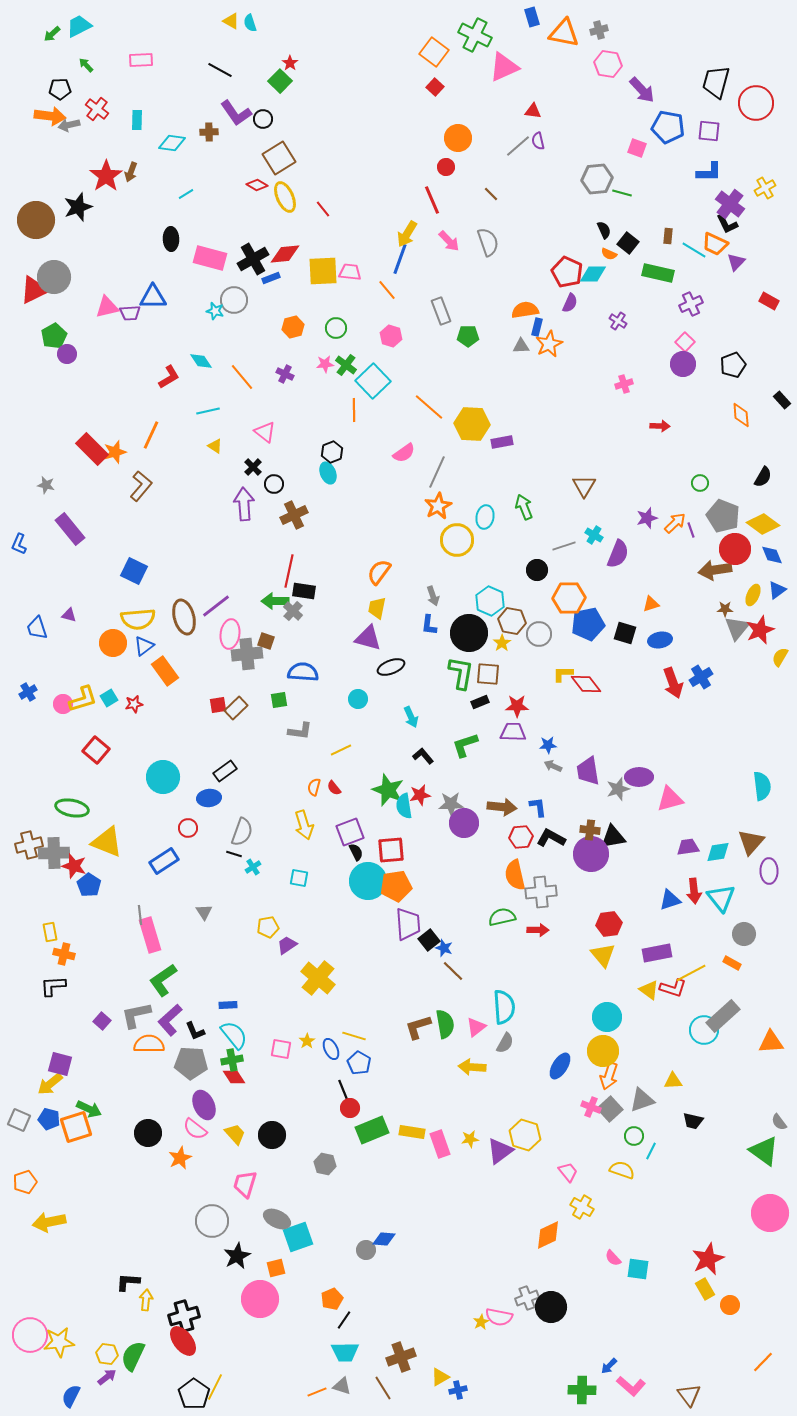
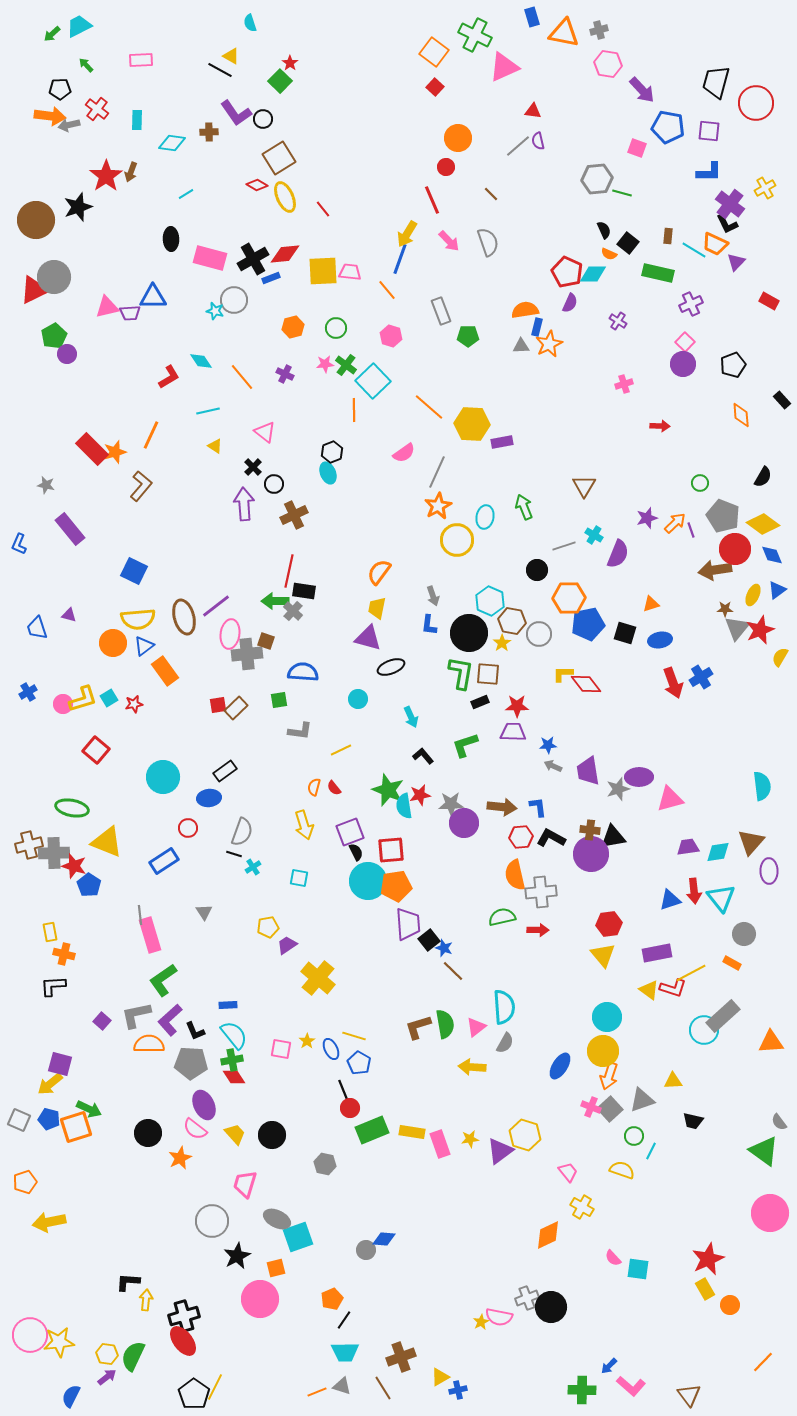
yellow triangle at (231, 21): moved 35 px down
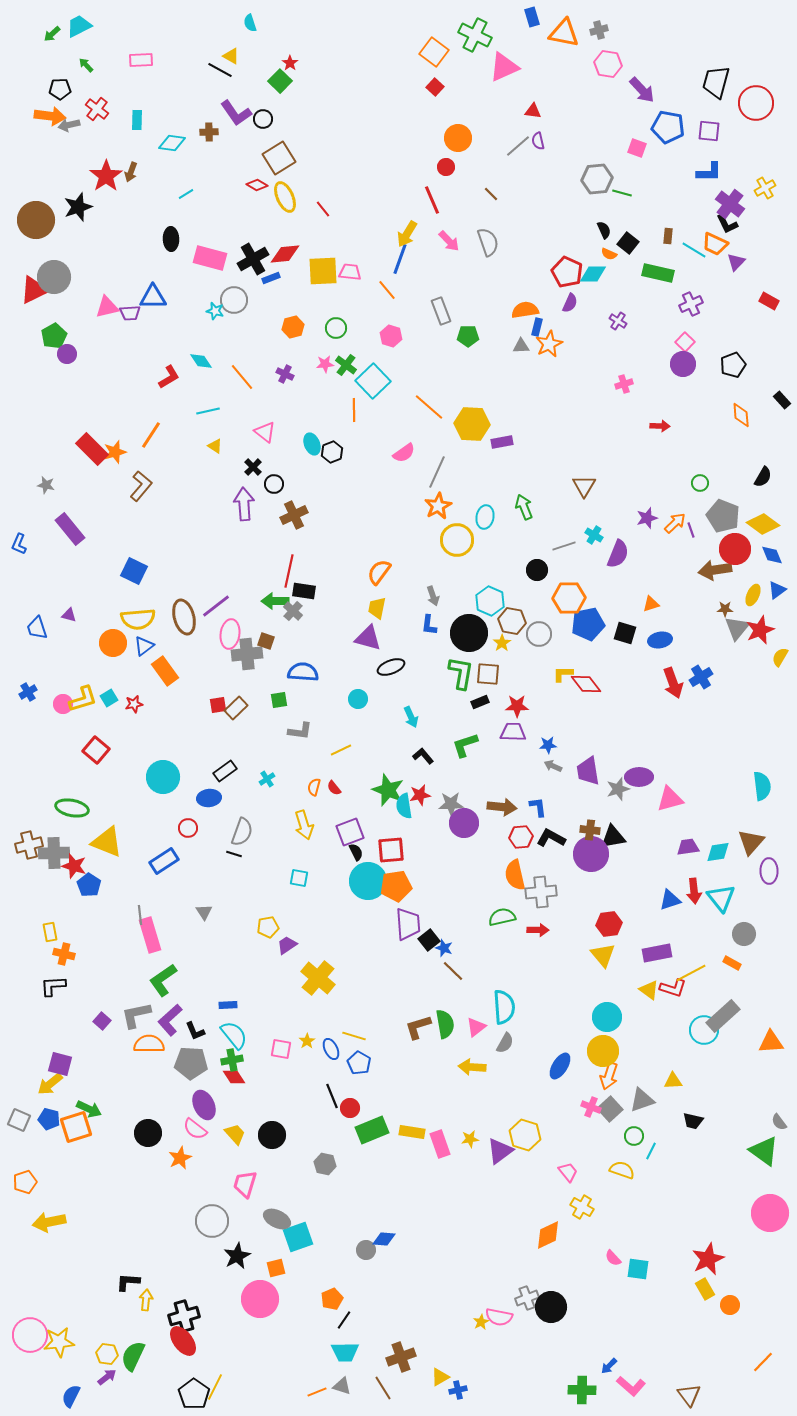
orange line at (151, 435): rotated 8 degrees clockwise
cyan ellipse at (328, 473): moved 16 px left, 29 px up
cyan cross at (253, 867): moved 14 px right, 88 px up
black line at (344, 1092): moved 12 px left, 4 px down
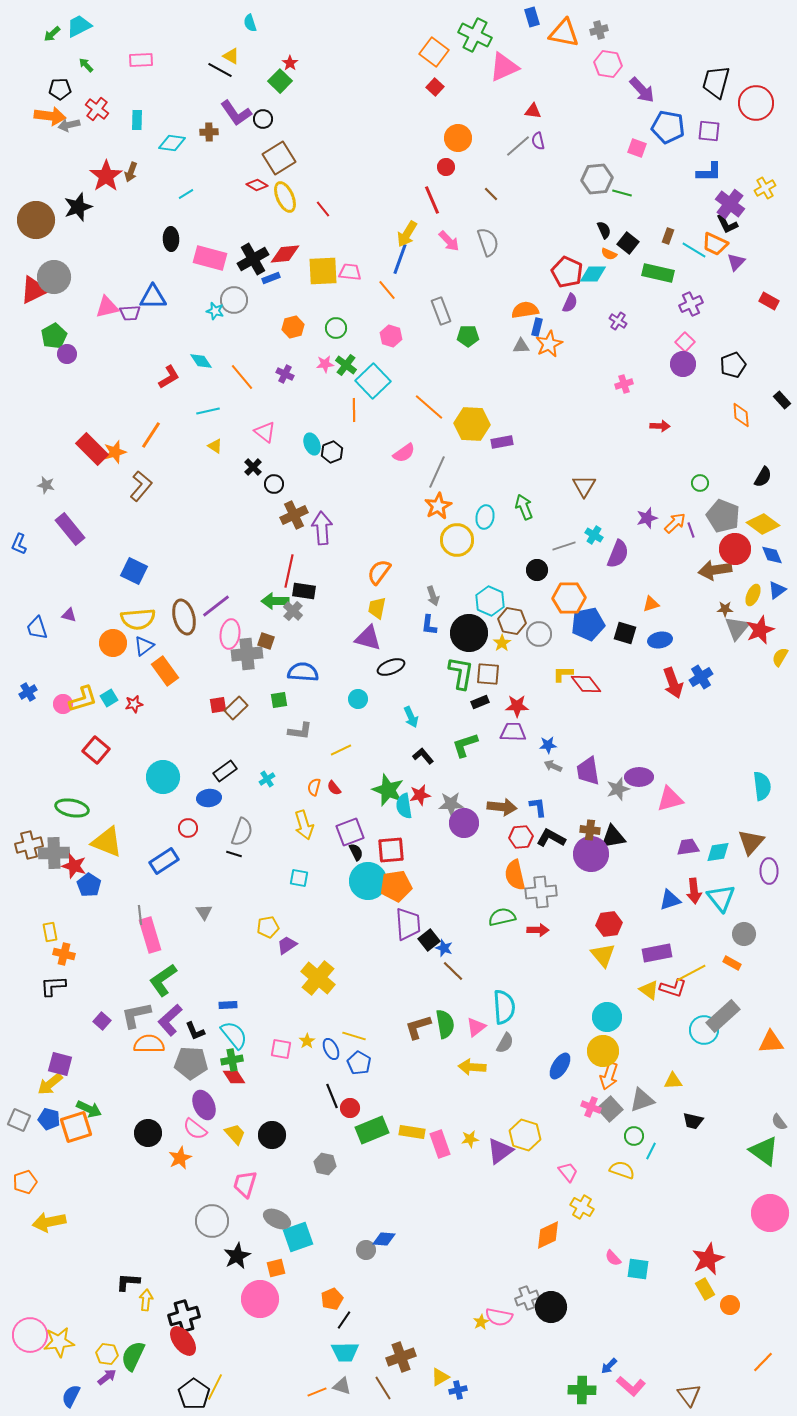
brown rectangle at (668, 236): rotated 14 degrees clockwise
purple arrow at (244, 504): moved 78 px right, 24 px down
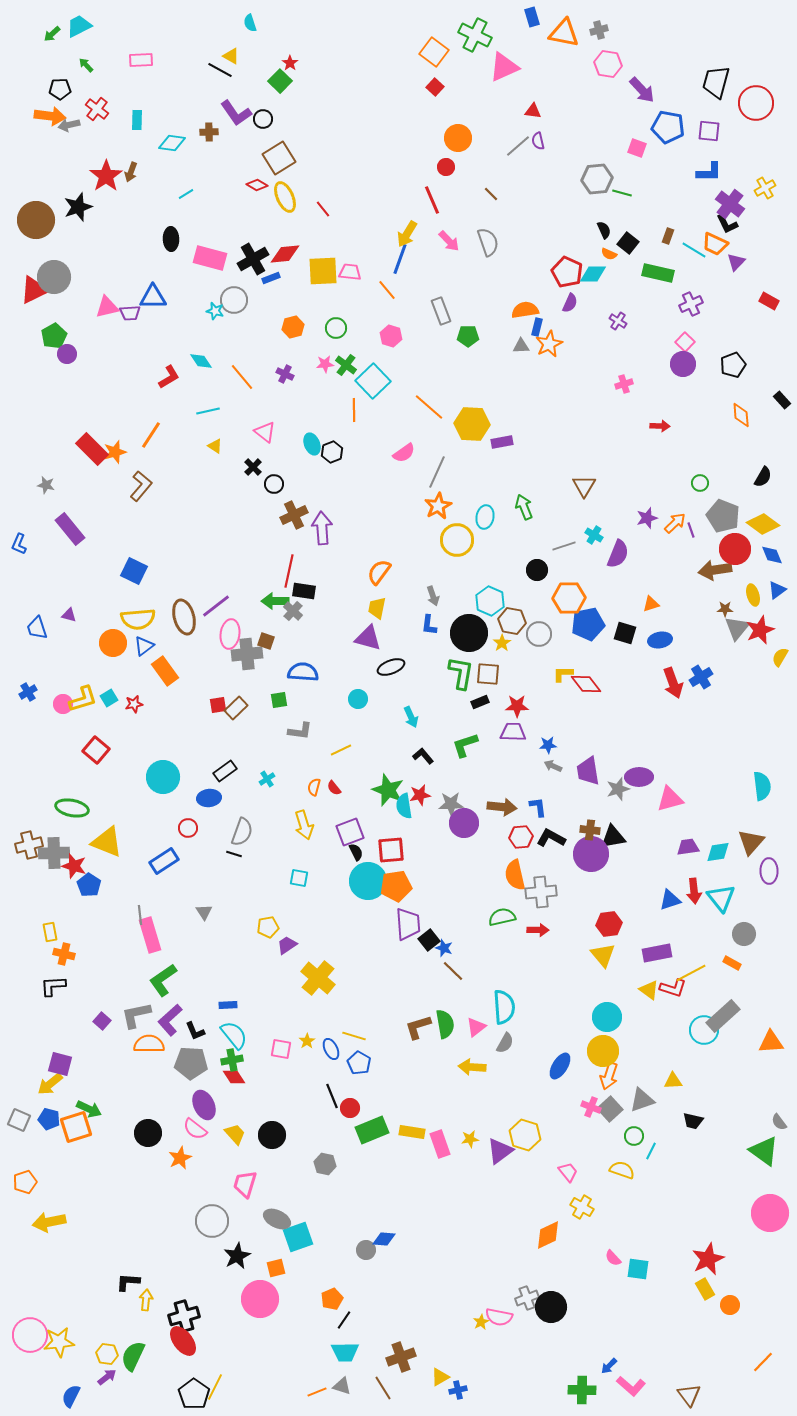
yellow ellipse at (753, 595): rotated 40 degrees counterclockwise
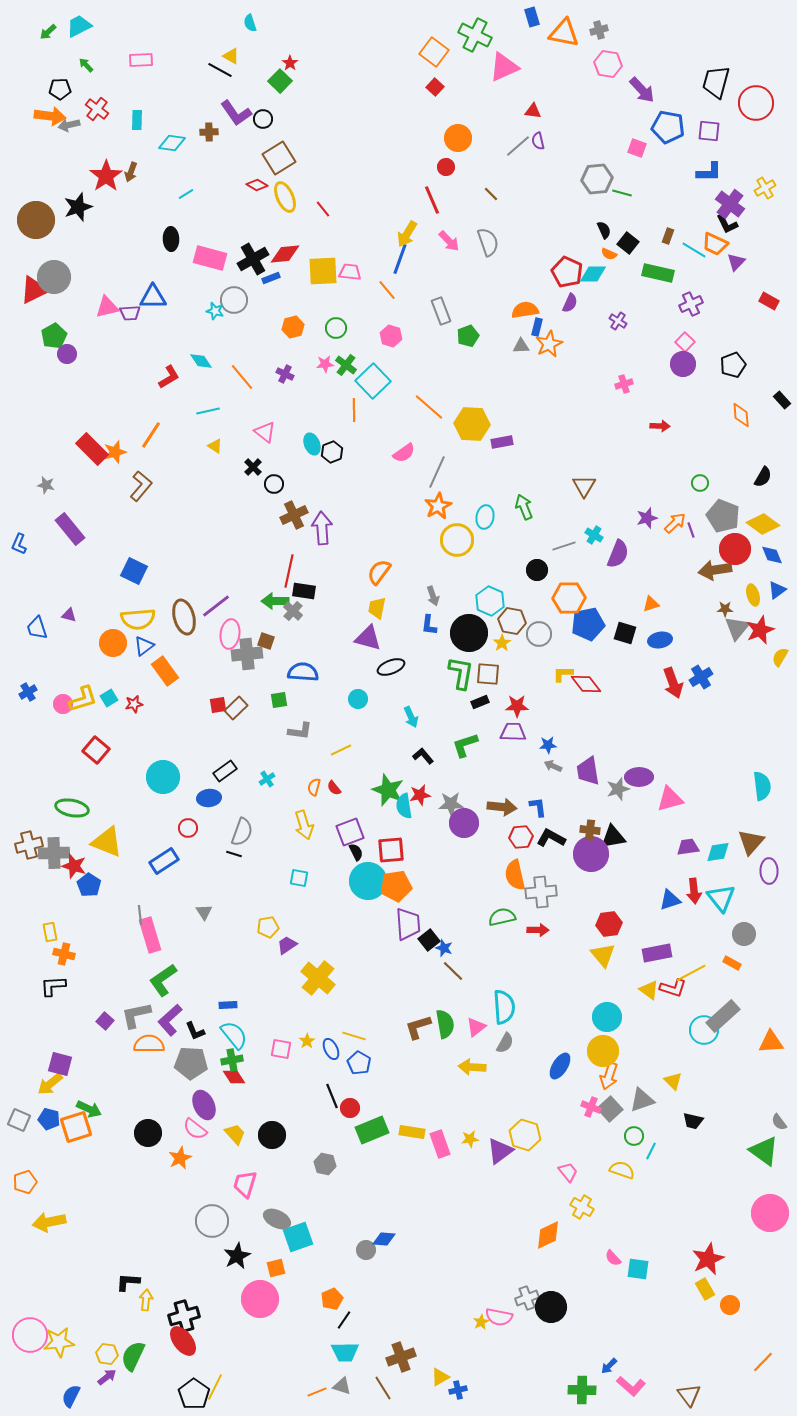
green arrow at (52, 34): moved 4 px left, 2 px up
green pentagon at (468, 336): rotated 20 degrees counterclockwise
purple square at (102, 1021): moved 3 px right
yellow triangle at (673, 1081): rotated 48 degrees clockwise
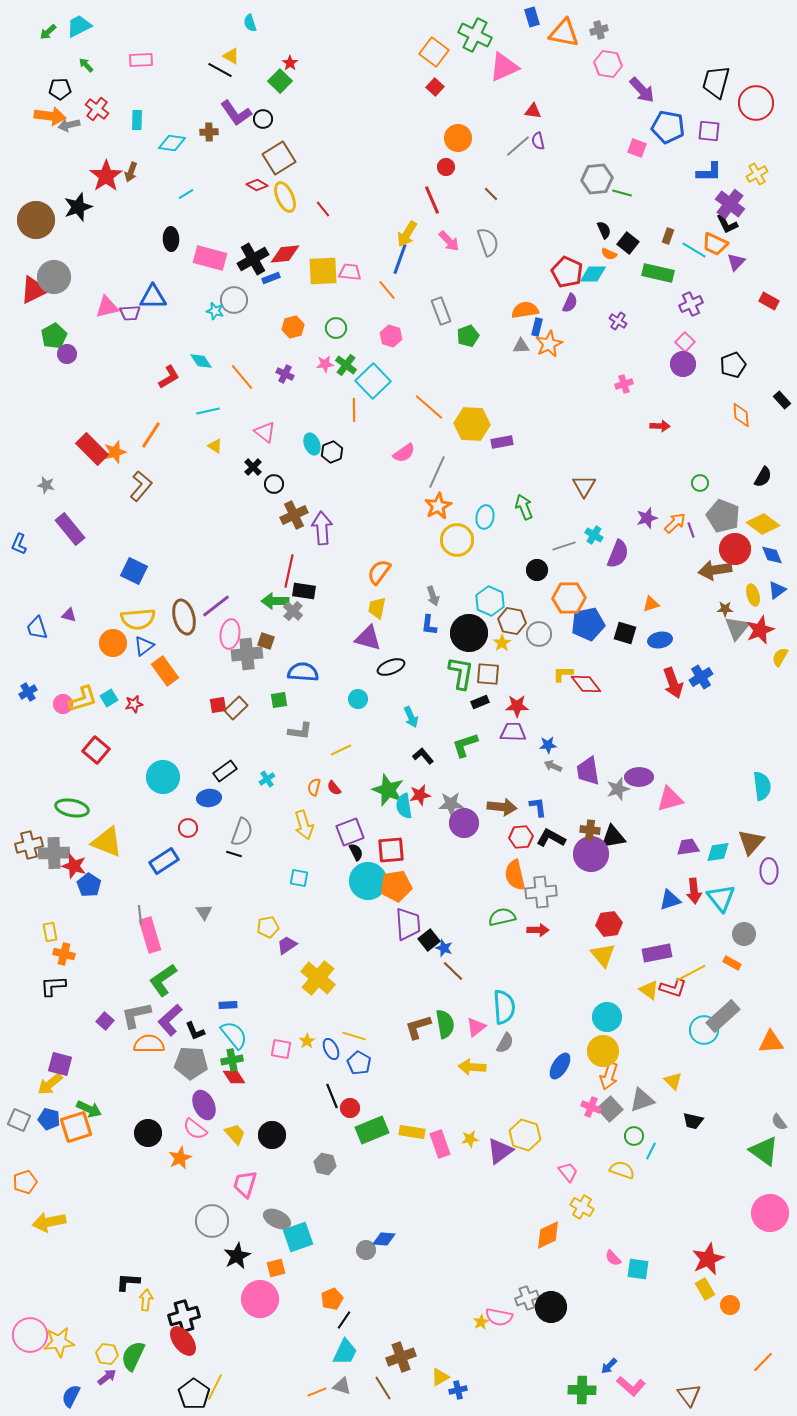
yellow cross at (765, 188): moved 8 px left, 14 px up
cyan trapezoid at (345, 1352): rotated 64 degrees counterclockwise
